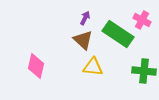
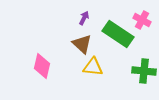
purple arrow: moved 1 px left
brown triangle: moved 1 px left, 4 px down
pink diamond: moved 6 px right
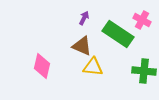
brown triangle: moved 2 px down; rotated 20 degrees counterclockwise
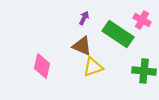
yellow triangle: rotated 25 degrees counterclockwise
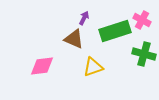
green rectangle: moved 3 px left, 3 px up; rotated 52 degrees counterclockwise
brown triangle: moved 8 px left, 7 px up
pink diamond: rotated 70 degrees clockwise
green cross: moved 17 px up; rotated 10 degrees clockwise
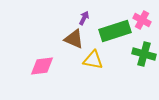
yellow triangle: moved 7 px up; rotated 30 degrees clockwise
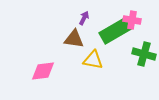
pink cross: moved 10 px left; rotated 18 degrees counterclockwise
green rectangle: rotated 12 degrees counterclockwise
brown triangle: rotated 15 degrees counterclockwise
pink diamond: moved 1 px right, 5 px down
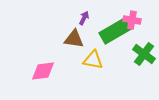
green cross: rotated 20 degrees clockwise
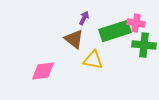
pink cross: moved 4 px right, 3 px down
green rectangle: rotated 12 degrees clockwise
brown triangle: rotated 30 degrees clockwise
green cross: moved 9 px up; rotated 30 degrees counterclockwise
